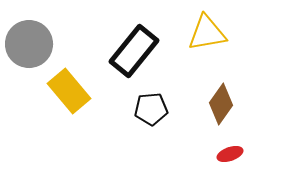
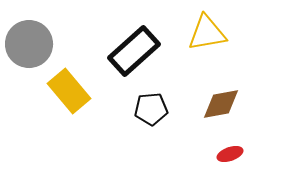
black rectangle: rotated 9 degrees clockwise
brown diamond: rotated 45 degrees clockwise
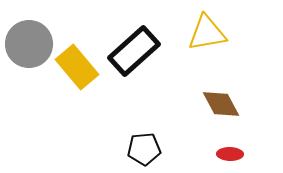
yellow rectangle: moved 8 px right, 24 px up
brown diamond: rotated 72 degrees clockwise
black pentagon: moved 7 px left, 40 px down
red ellipse: rotated 20 degrees clockwise
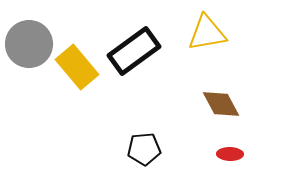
black rectangle: rotated 6 degrees clockwise
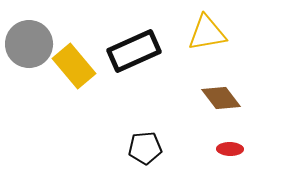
black rectangle: rotated 12 degrees clockwise
yellow rectangle: moved 3 px left, 1 px up
brown diamond: moved 6 px up; rotated 9 degrees counterclockwise
black pentagon: moved 1 px right, 1 px up
red ellipse: moved 5 px up
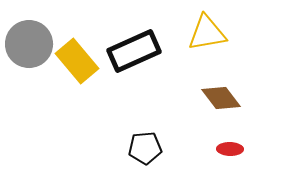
yellow rectangle: moved 3 px right, 5 px up
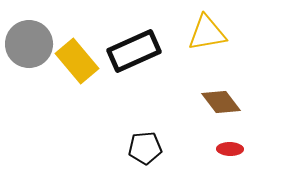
brown diamond: moved 4 px down
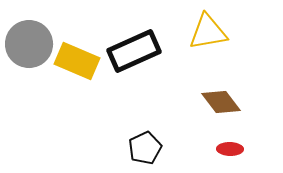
yellow triangle: moved 1 px right, 1 px up
yellow rectangle: rotated 27 degrees counterclockwise
black pentagon: rotated 20 degrees counterclockwise
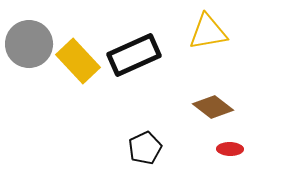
black rectangle: moved 4 px down
yellow rectangle: moved 1 px right; rotated 24 degrees clockwise
brown diamond: moved 8 px left, 5 px down; rotated 15 degrees counterclockwise
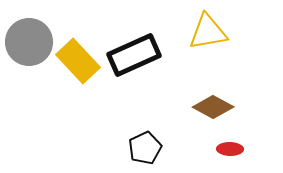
gray circle: moved 2 px up
brown diamond: rotated 9 degrees counterclockwise
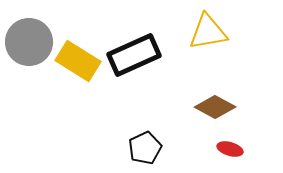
yellow rectangle: rotated 15 degrees counterclockwise
brown diamond: moved 2 px right
red ellipse: rotated 15 degrees clockwise
